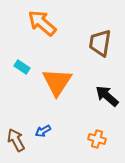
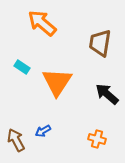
black arrow: moved 2 px up
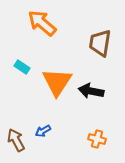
black arrow: moved 16 px left, 3 px up; rotated 30 degrees counterclockwise
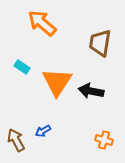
orange cross: moved 7 px right, 1 px down
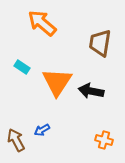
blue arrow: moved 1 px left, 1 px up
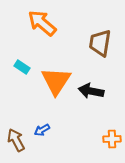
orange triangle: moved 1 px left, 1 px up
orange cross: moved 8 px right, 1 px up; rotated 18 degrees counterclockwise
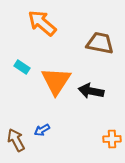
brown trapezoid: rotated 92 degrees clockwise
